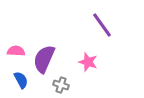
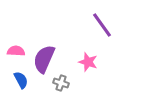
gray cross: moved 2 px up
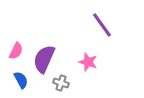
pink semicircle: rotated 114 degrees clockwise
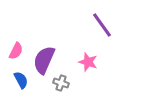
purple semicircle: moved 1 px down
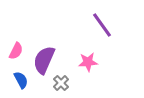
pink star: rotated 24 degrees counterclockwise
gray cross: rotated 28 degrees clockwise
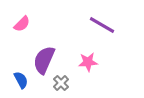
purple line: rotated 24 degrees counterclockwise
pink semicircle: moved 6 px right, 27 px up; rotated 18 degrees clockwise
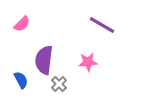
purple semicircle: rotated 16 degrees counterclockwise
gray cross: moved 2 px left, 1 px down
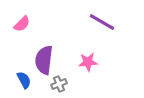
purple line: moved 3 px up
blue semicircle: moved 3 px right
gray cross: rotated 21 degrees clockwise
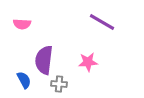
pink semicircle: rotated 48 degrees clockwise
gray cross: rotated 28 degrees clockwise
